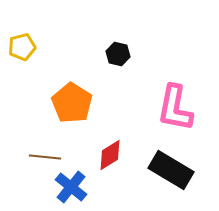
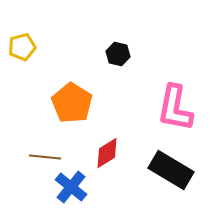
red diamond: moved 3 px left, 2 px up
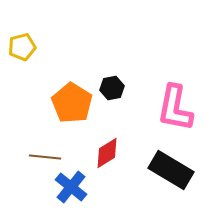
black hexagon: moved 6 px left, 34 px down; rotated 25 degrees counterclockwise
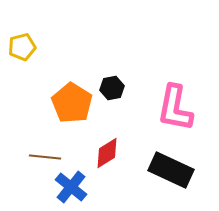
black rectangle: rotated 6 degrees counterclockwise
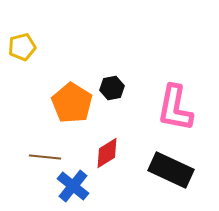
blue cross: moved 2 px right, 1 px up
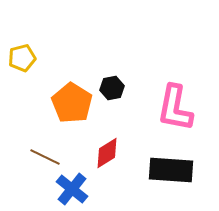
yellow pentagon: moved 11 px down
brown line: rotated 20 degrees clockwise
black rectangle: rotated 21 degrees counterclockwise
blue cross: moved 1 px left, 3 px down
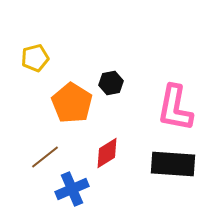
yellow pentagon: moved 13 px right
black hexagon: moved 1 px left, 5 px up
brown line: rotated 64 degrees counterclockwise
black rectangle: moved 2 px right, 6 px up
blue cross: rotated 28 degrees clockwise
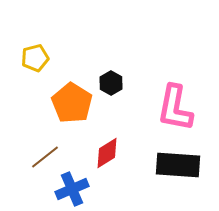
black hexagon: rotated 20 degrees counterclockwise
black rectangle: moved 5 px right, 1 px down
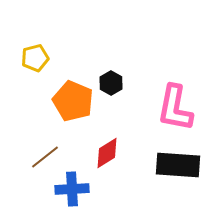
orange pentagon: moved 1 px right, 2 px up; rotated 9 degrees counterclockwise
blue cross: rotated 20 degrees clockwise
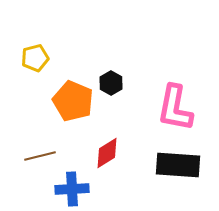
brown line: moved 5 px left, 1 px up; rotated 24 degrees clockwise
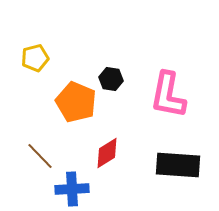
black hexagon: moved 4 px up; rotated 20 degrees counterclockwise
orange pentagon: moved 3 px right, 1 px down
pink L-shape: moved 7 px left, 13 px up
brown line: rotated 60 degrees clockwise
